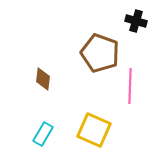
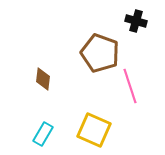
pink line: rotated 20 degrees counterclockwise
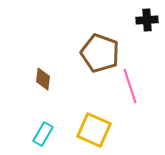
black cross: moved 11 px right, 1 px up; rotated 20 degrees counterclockwise
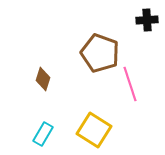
brown diamond: rotated 10 degrees clockwise
pink line: moved 2 px up
yellow square: rotated 8 degrees clockwise
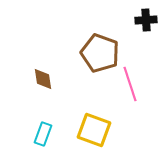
black cross: moved 1 px left
brown diamond: rotated 25 degrees counterclockwise
yellow square: rotated 12 degrees counterclockwise
cyan rectangle: rotated 10 degrees counterclockwise
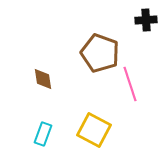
yellow square: rotated 8 degrees clockwise
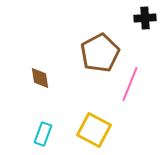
black cross: moved 1 px left, 2 px up
brown pentagon: rotated 24 degrees clockwise
brown diamond: moved 3 px left, 1 px up
pink line: rotated 40 degrees clockwise
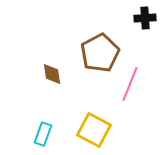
brown diamond: moved 12 px right, 4 px up
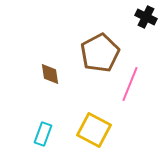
black cross: moved 1 px right, 1 px up; rotated 30 degrees clockwise
brown diamond: moved 2 px left
